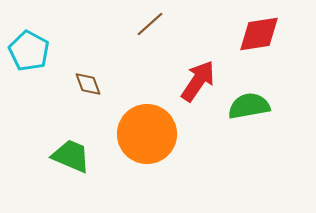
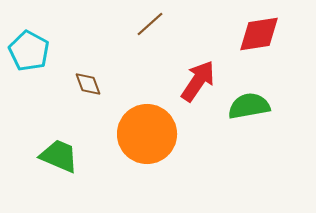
green trapezoid: moved 12 px left
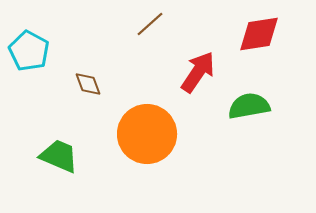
red arrow: moved 9 px up
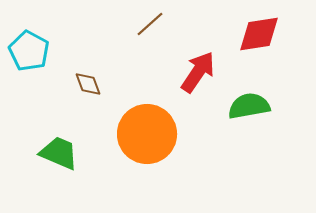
green trapezoid: moved 3 px up
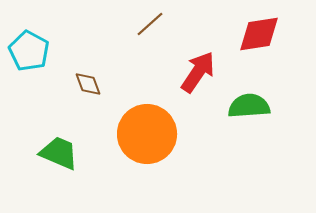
green semicircle: rotated 6 degrees clockwise
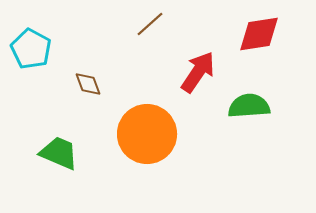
cyan pentagon: moved 2 px right, 2 px up
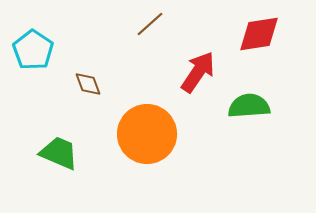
cyan pentagon: moved 2 px right, 1 px down; rotated 6 degrees clockwise
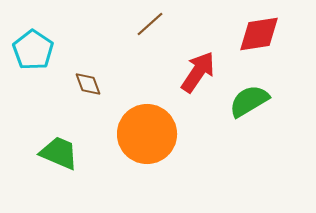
green semicircle: moved 5 px up; rotated 27 degrees counterclockwise
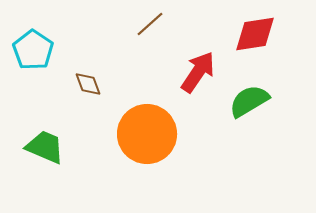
red diamond: moved 4 px left
green trapezoid: moved 14 px left, 6 px up
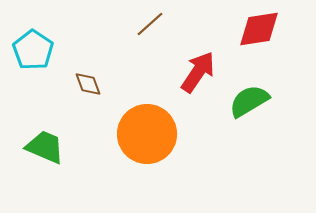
red diamond: moved 4 px right, 5 px up
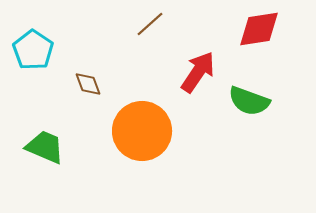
green semicircle: rotated 129 degrees counterclockwise
orange circle: moved 5 px left, 3 px up
